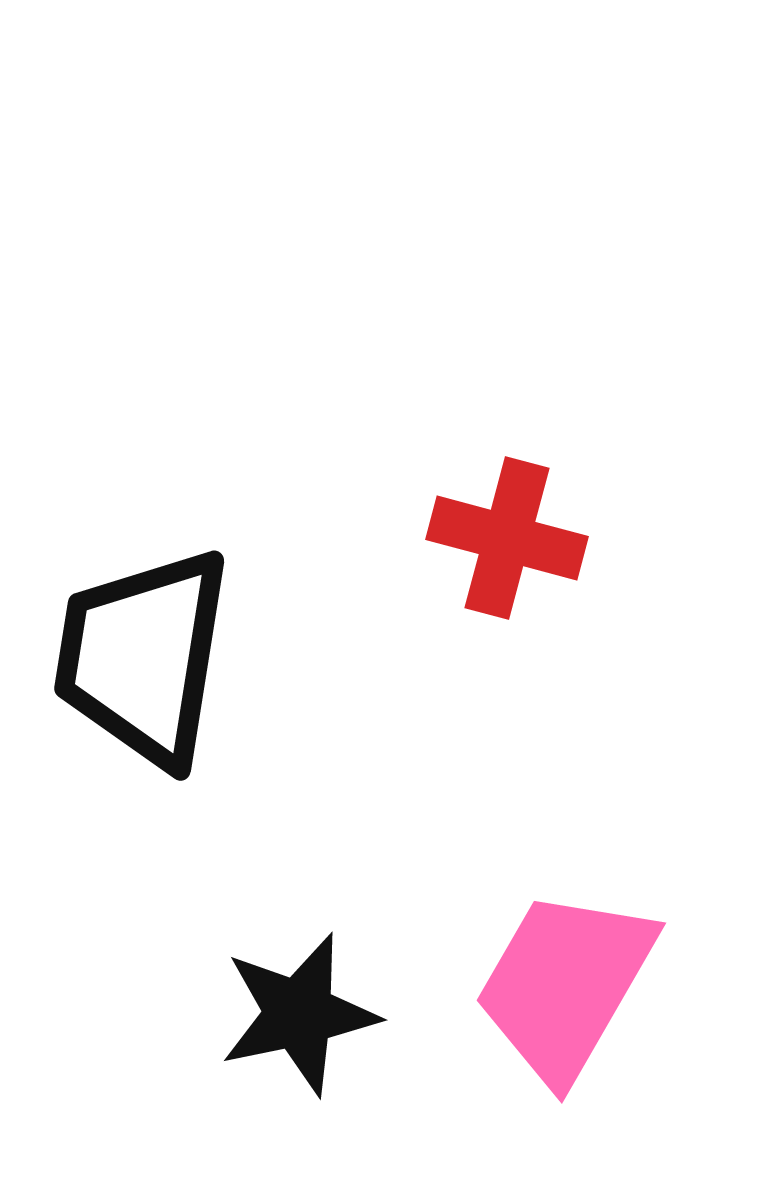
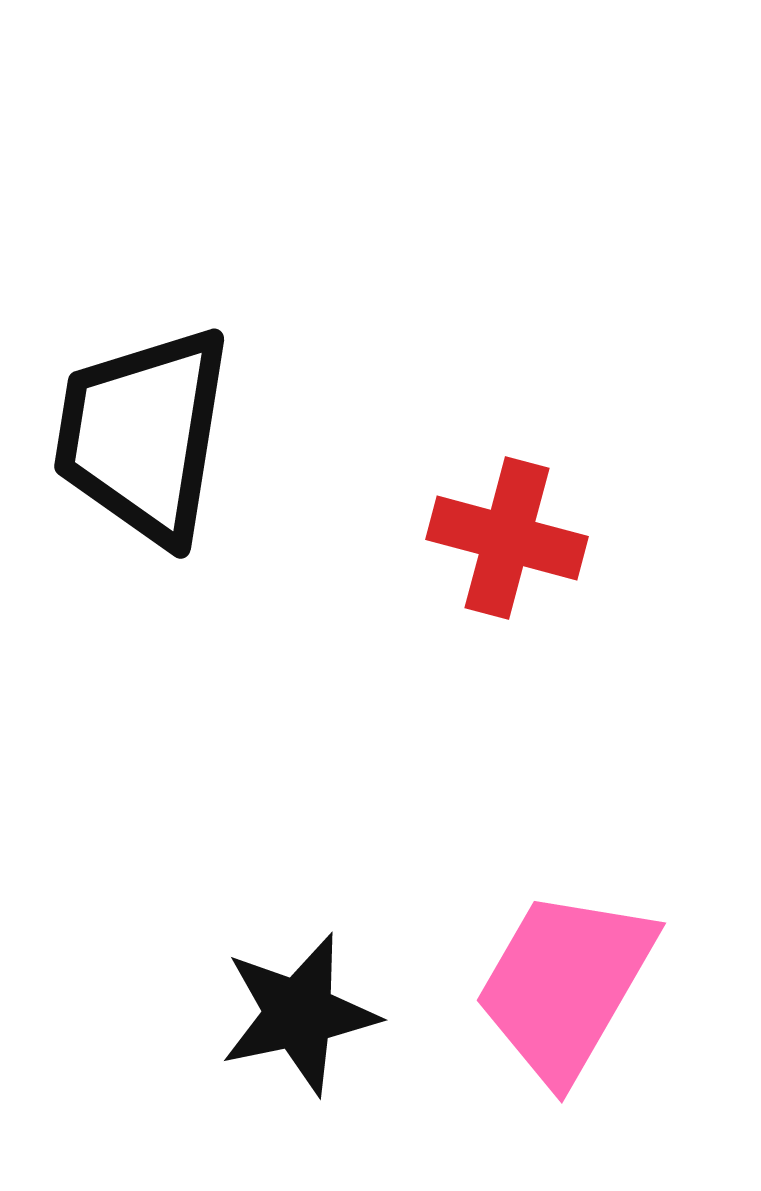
black trapezoid: moved 222 px up
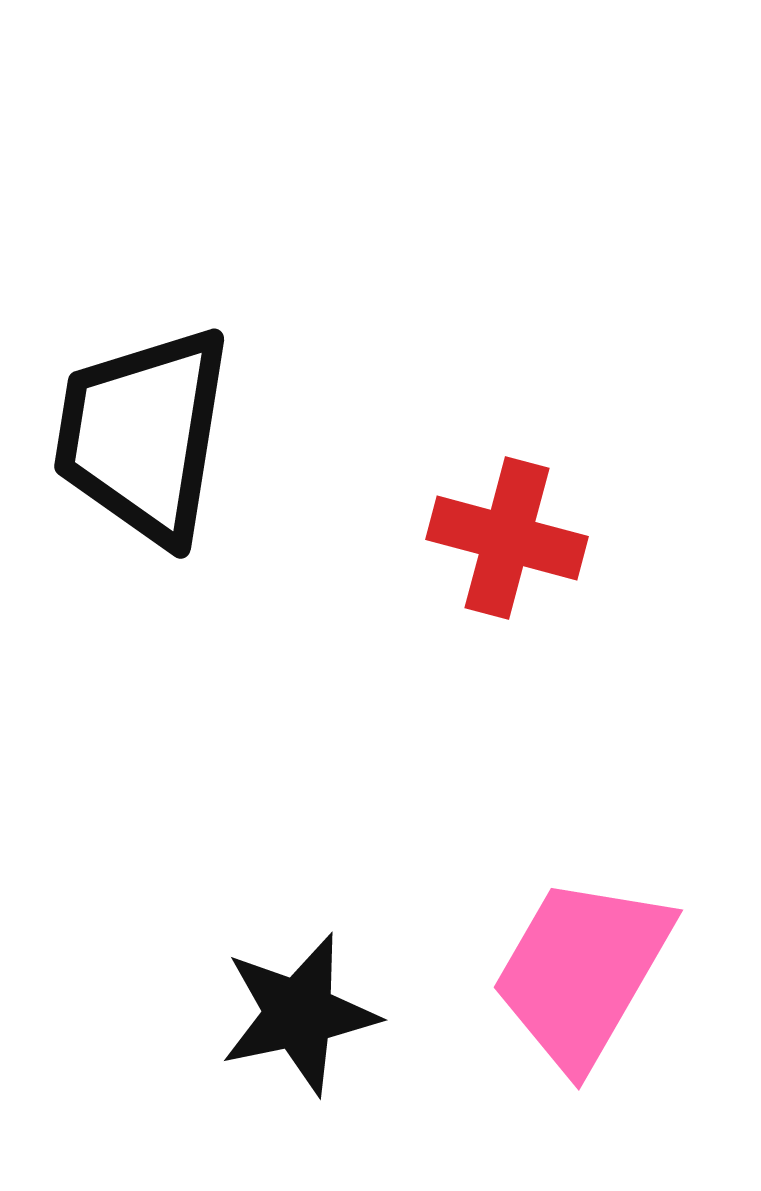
pink trapezoid: moved 17 px right, 13 px up
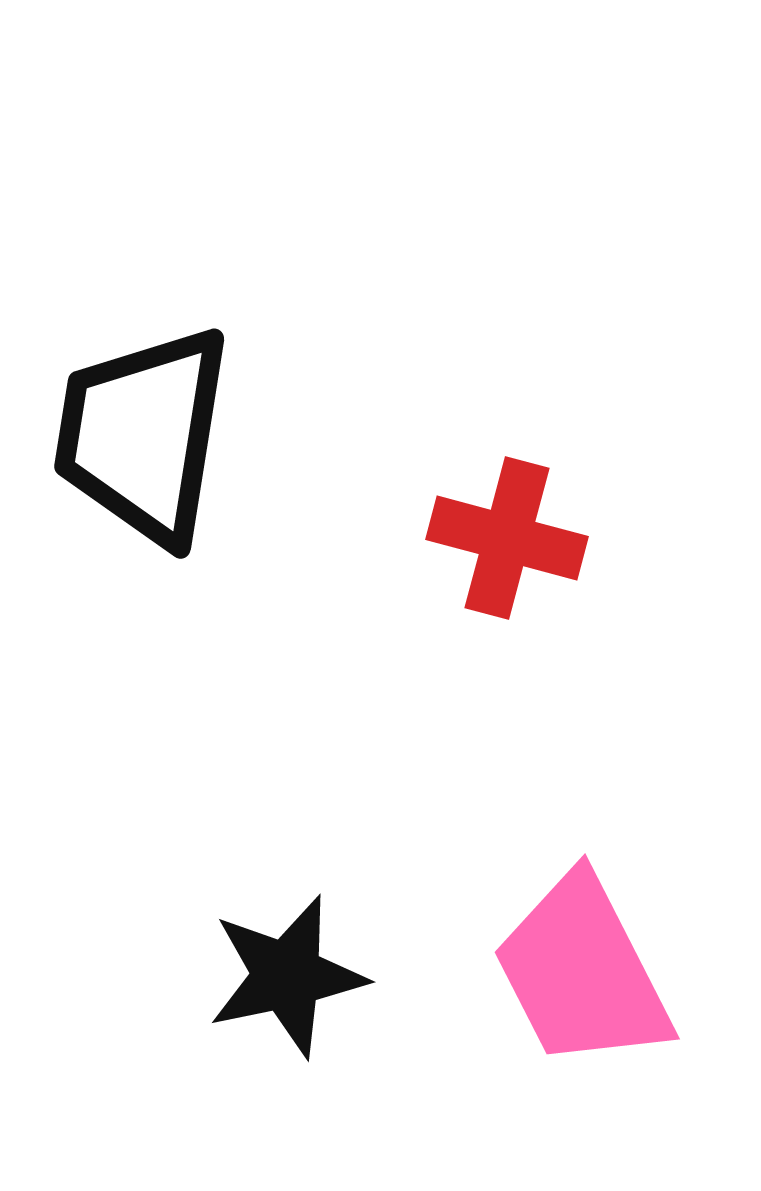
pink trapezoid: rotated 57 degrees counterclockwise
black star: moved 12 px left, 38 px up
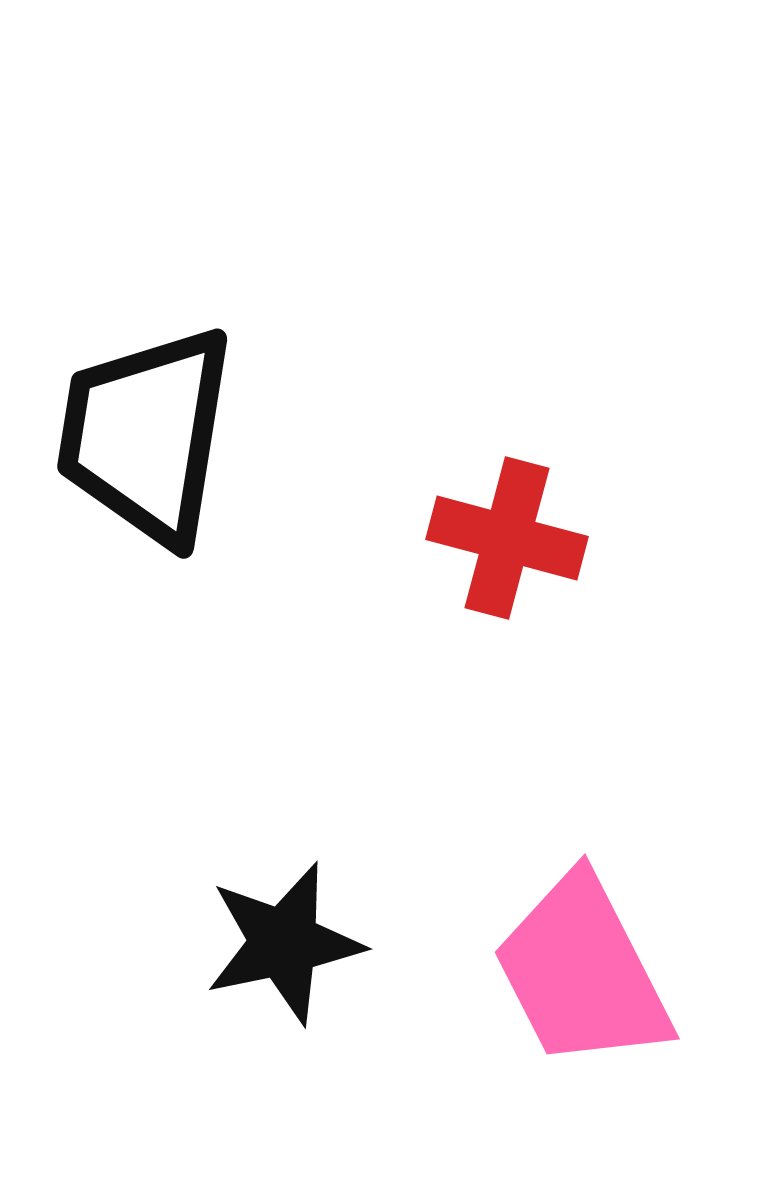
black trapezoid: moved 3 px right
black star: moved 3 px left, 33 px up
